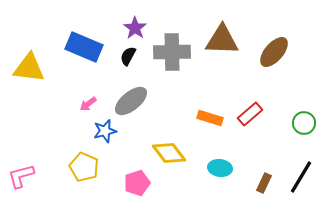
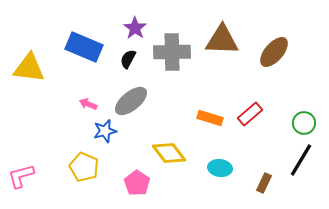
black semicircle: moved 3 px down
pink arrow: rotated 60 degrees clockwise
black line: moved 17 px up
pink pentagon: rotated 20 degrees counterclockwise
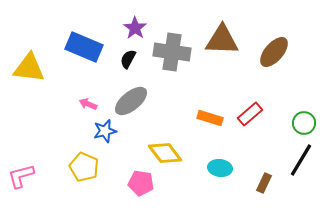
gray cross: rotated 9 degrees clockwise
yellow diamond: moved 4 px left
pink pentagon: moved 4 px right; rotated 25 degrees counterclockwise
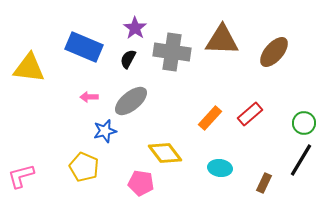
pink arrow: moved 1 px right, 7 px up; rotated 24 degrees counterclockwise
orange rectangle: rotated 65 degrees counterclockwise
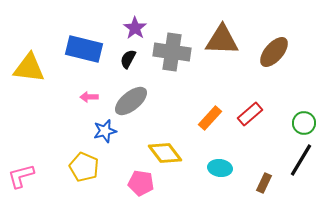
blue rectangle: moved 2 px down; rotated 9 degrees counterclockwise
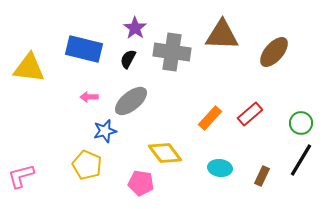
brown triangle: moved 5 px up
green circle: moved 3 px left
yellow pentagon: moved 3 px right, 2 px up
brown rectangle: moved 2 px left, 7 px up
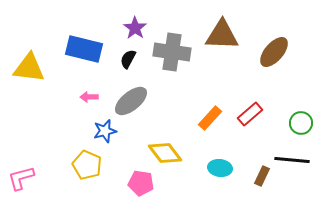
black line: moved 9 px left; rotated 64 degrees clockwise
pink L-shape: moved 2 px down
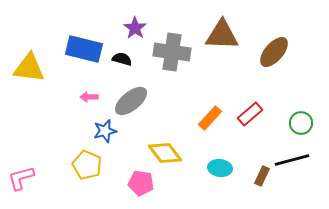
black semicircle: moved 6 px left; rotated 78 degrees clockwise
black line: rotated 20 degrees counterclockwise
